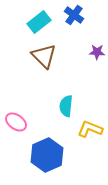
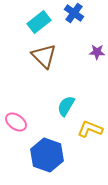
blue cross: moved 2 px up
cyan semicircle: rotated 25 degrees clockwise
blue hexagon: rotated 16 degrees counterclockwise
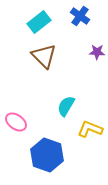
blue cross: moved 6 px right, 3 px down
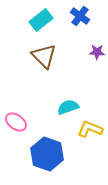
cyan rectangle: moved 2 px right, 2 px up
cyan semicircle: moved 2 px right, 1 px down; rotated 40 degrees clockwise
blue hexagon: moved 1 px up
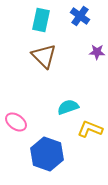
cyan rectangle: rotated 40 degrees counterclockwise
